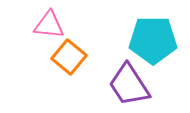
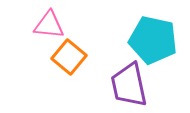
cyan pentagon: rotated 12 degrees clockwise
purple trapezoid: rotated 21 degrees clockwise
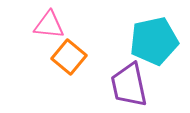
cyan pentagon: moved 1 px right, 1 px down; rotated 24 degrees counterclockwise
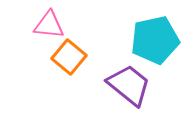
cyan pentagon: moved 1 px right, 1 px up
purple trapezoid: rotated 141 degrees clockwise
